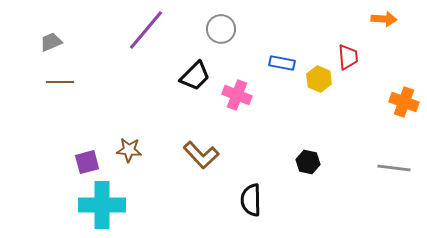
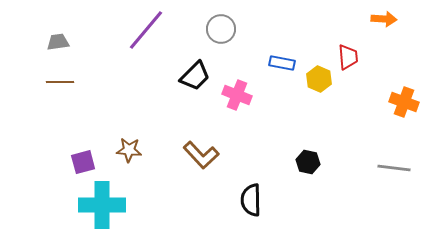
gray trapezoid: moved 7 px right; rotated 15 degrees clockwise
purple square: moved 4 px left
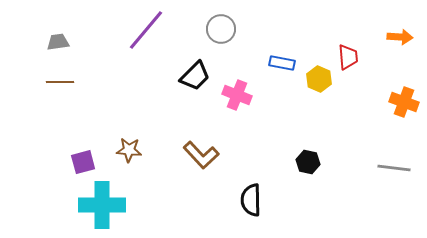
orange arrow: moved 16 px right, 18 px down
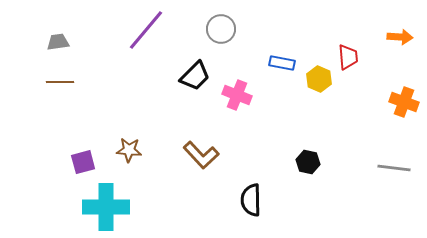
cyan cross: moved 4 px right, 2 px down
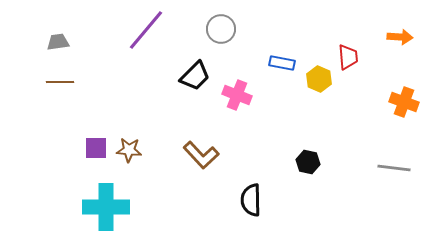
purple square: moved 13 px right, 14 px up; rotated 15 degrees clockwise
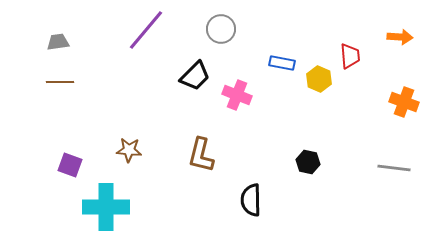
red trapezoid: moved 2 px right, 1 px up
purple square: moved 26 px left, 17 px down; rotated 20 degrees clockwise
brown L-shape: rotated 57 degrees clockwise
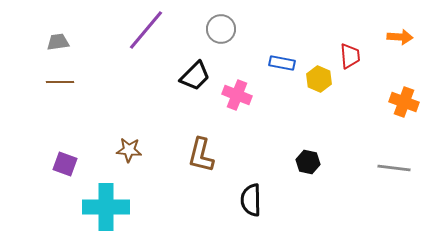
purple square: moved 5 px left, 1 px up
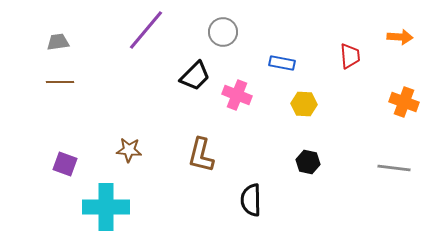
gray circle: moved 2 px right, 3 px down
yellow hexagon: moved 15 px left, 25 px down; rotated 20 degrees counterclockwise
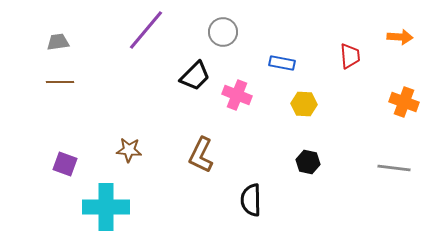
brown L-shape: rotated 12 degrees clockwise
